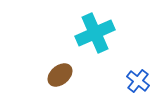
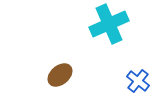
cyan cross: moved 14 px right, 9 px up
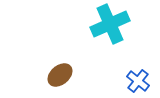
cyan cross: moved 1 px right
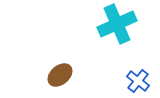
cyan cross: moved 7 px right
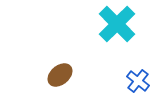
cyan cross: rotated 21 degrees counterclockwise
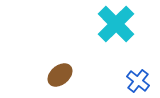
cyan cross: moved 1 px left
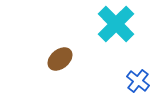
brown ellipse: moved 16 px up
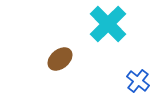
cyan cross: moved 8 px left
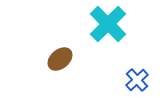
blue cross: moved 1 px left, 1 px up; rotated 10 degrees clockwise
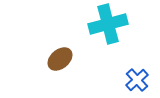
cyan cross: rotated 30 degrees clockwise
